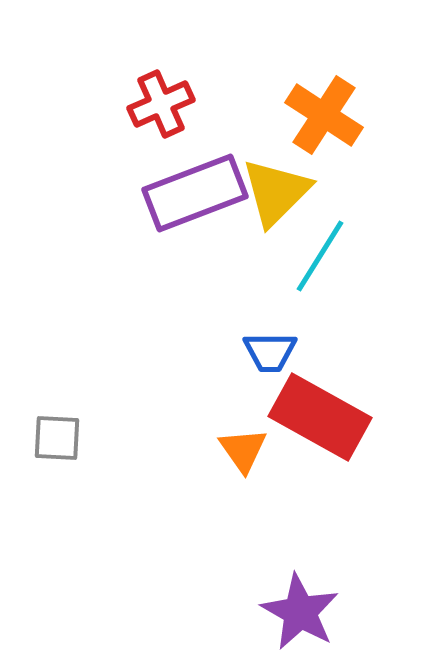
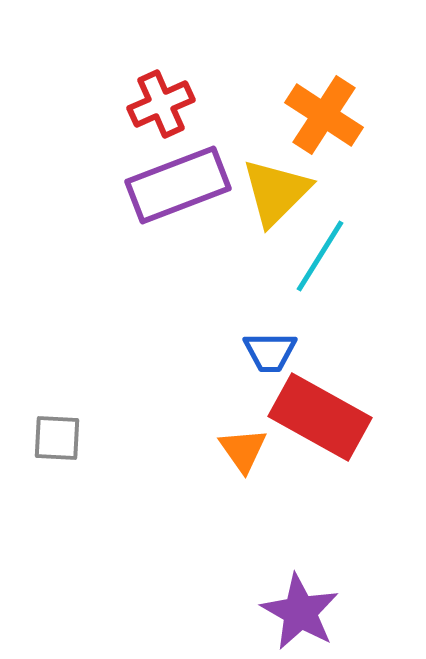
purple rectangle: moved 17 px left, 8 px up
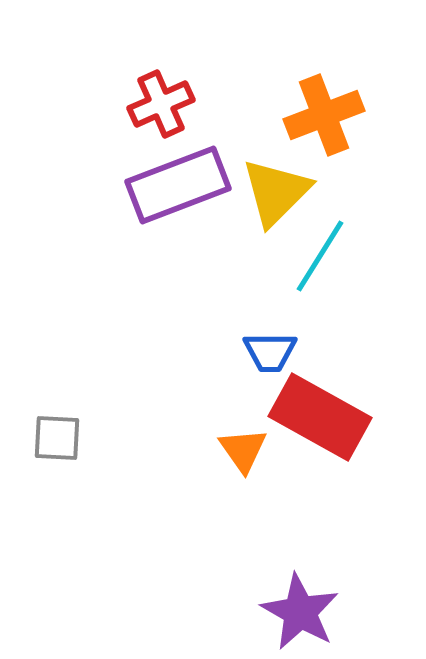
orange cross: rotated 36 degrees clockwise
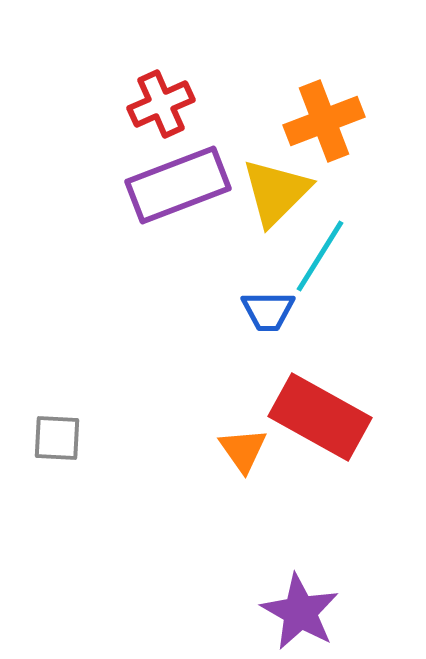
orange cross: moved 6 px down
blue trapezoid: moved 2 px left, 41 px up
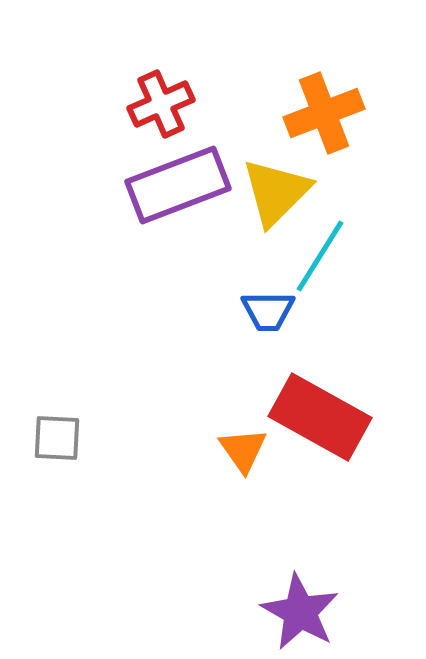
orange cross: moved 8 px up
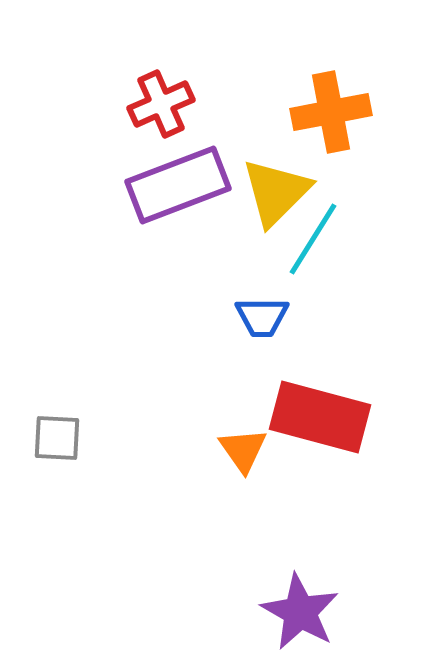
orange cross: moved 7 px right, 1 px up; rotated 10 degrees clockwise
cyan line: moved 7 px left, 17 px up
blue trapezoid: moved 6 px left, 6 px down
red rectangle: rotated 14 degrees counterclockwise
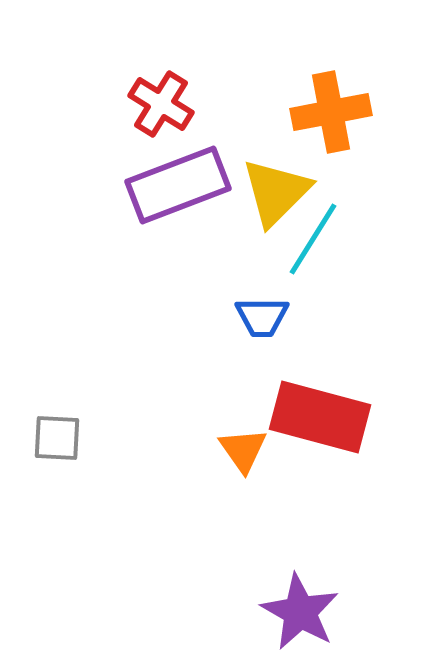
red cross: rotated 34 degrees counterclockwise
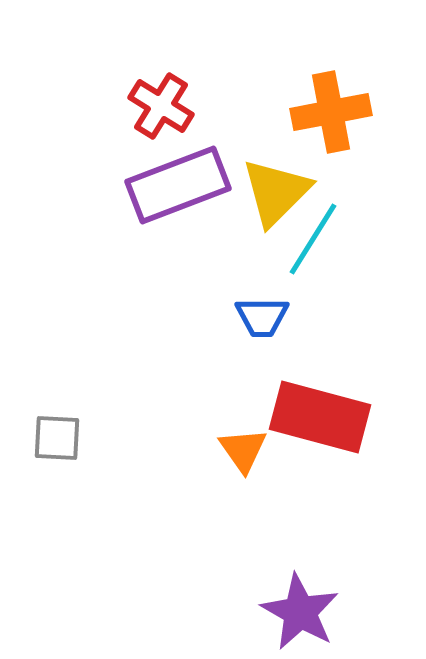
red cross: moved 2 px down
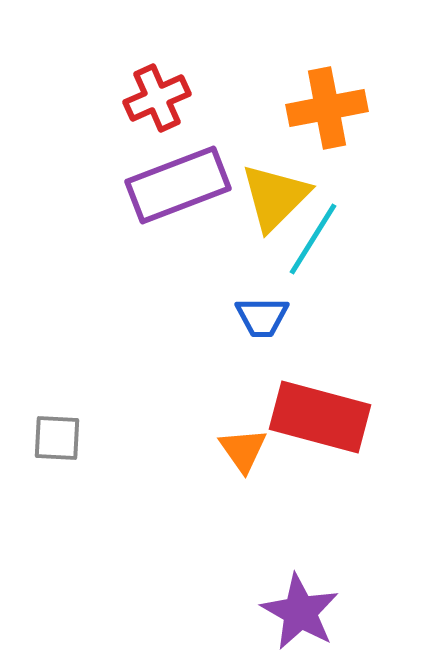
red cross: moved 4 px left, 8 px up; rotated 34 degrees clockwise
orange cross: moved 4 px left, 4 px up
yellow triangle: moved 1 px left, 5 px down
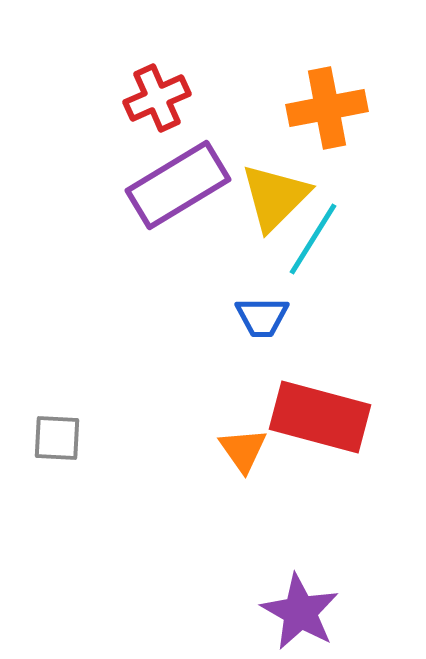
purple rectangle: rotated 10 degrees counterclockwise
